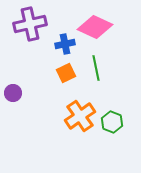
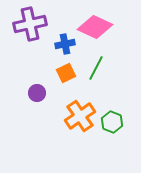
green line: rotated 40 degrees clockwise
purple circle: moved 24 px right
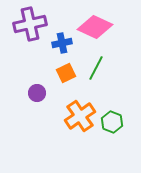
blue cross: moved 3 px left, 1 px up
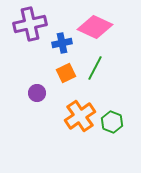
green line: moved 1 px left
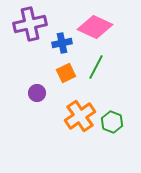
green line: moved 1 px right, 1 px up
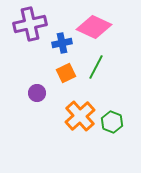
pink diamond: moved 1 px left
orange cross: rotated 8 degrees counterclockwise
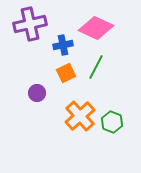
pink diamond: moved 2 px right, 1 px down
blue cross: moved 1 px right, 2 px down
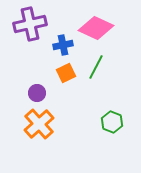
orange cross: moved 41 px left, 8 px down
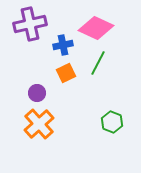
green line: moved 2 px right, 4 px up
